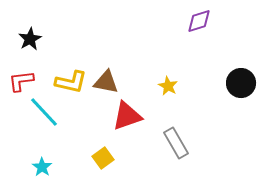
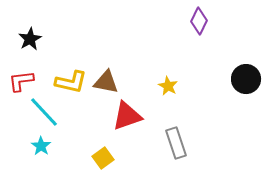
purple diamond: rotated 48 degrees counterclockwise
black circle: moved 5 px right, 4 px up
gray rectangle: rotated 12 degrees clockwise
cyan star: moved 1 px left, 21 px up
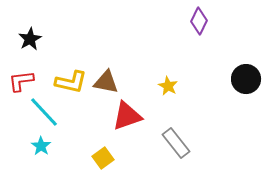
gray rectangle: rotated 20 degrees counterclockwise
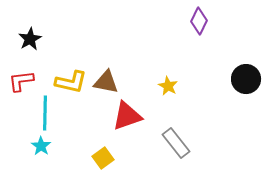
cyan line: moved 1 px right, 1 px down; rotated 44 degrees clockwise
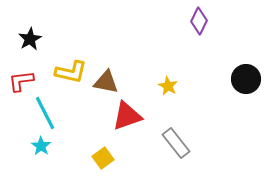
yellow L-shape: moved 10 px up
cyan line: rotated 28 degrees counterclockwise
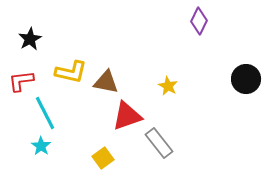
gray rectangle: moved 17 px left
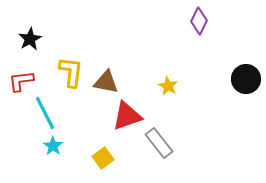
yellow L-shape: rotated 96 degrees counterclockwise
cyan star: moved 12 px right
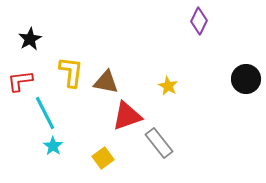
red L-shape: moved 1 px left
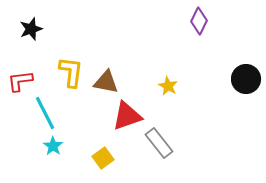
black star: moved 1 px right, 10 px up; rotated 10 degrees clockwise
